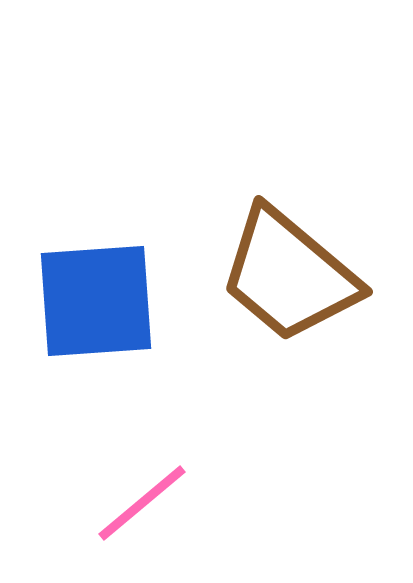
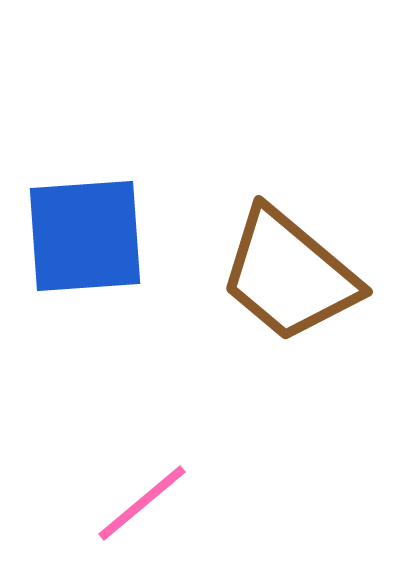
blue square: moved 11 px left, 65 px up
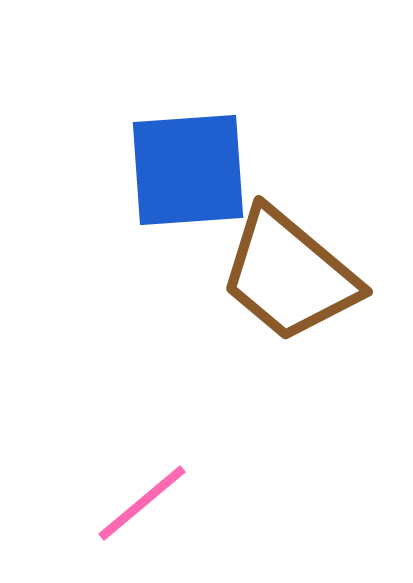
blue square: moved 103 px right, 66 px up
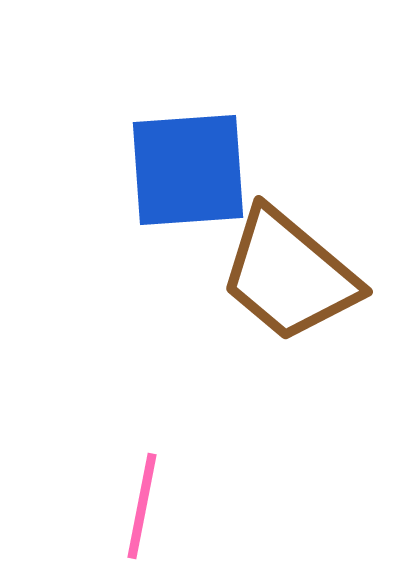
pink line: moved 3 px down; rotated 39 degrees counterclockwise
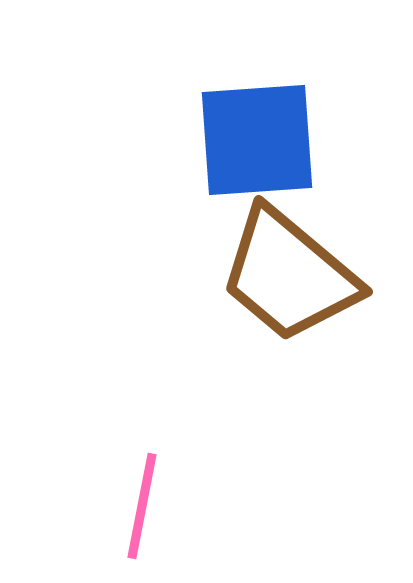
blue square: moved 69 px right, 30 px up
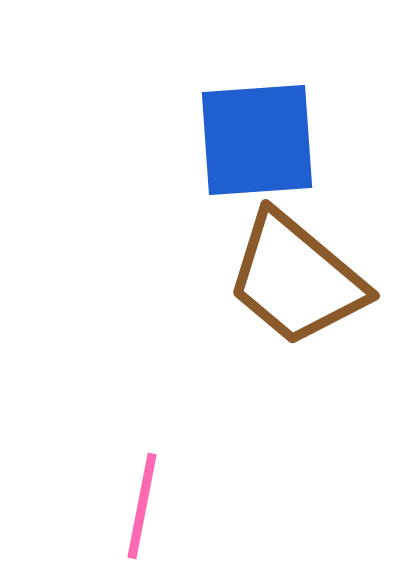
brown trapezoid: moved 7 px right, 4 px down
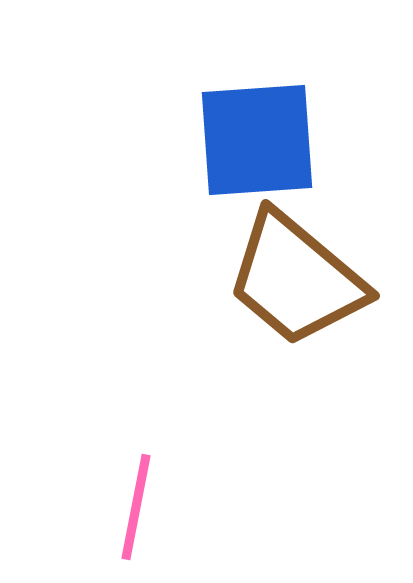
pink line: moved 6 px left, 1 px down
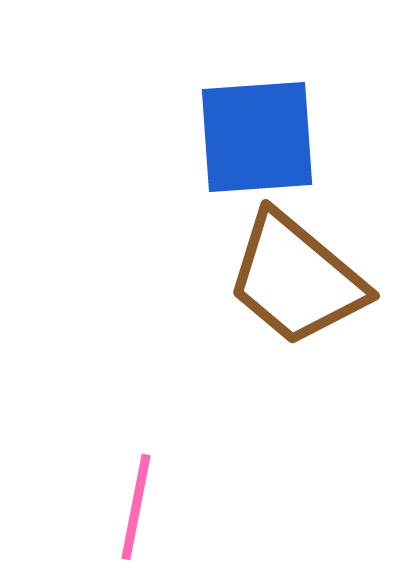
blue square: moved 3 px up
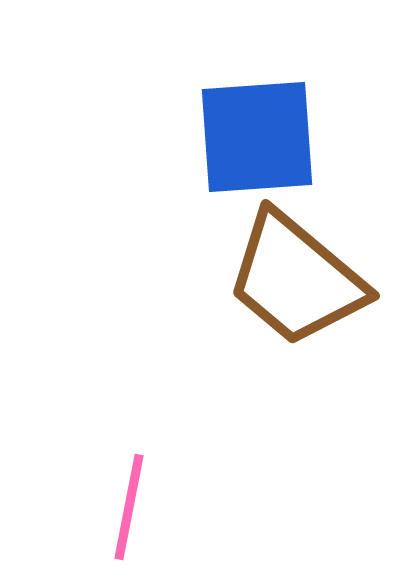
pink line: moved 7 px left
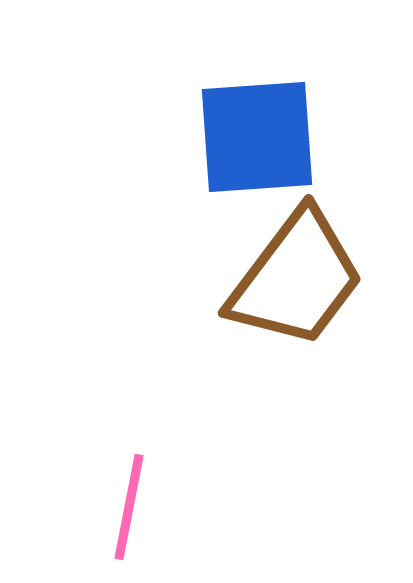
brown trapezoid: rotated 93 degrees counterclockwise
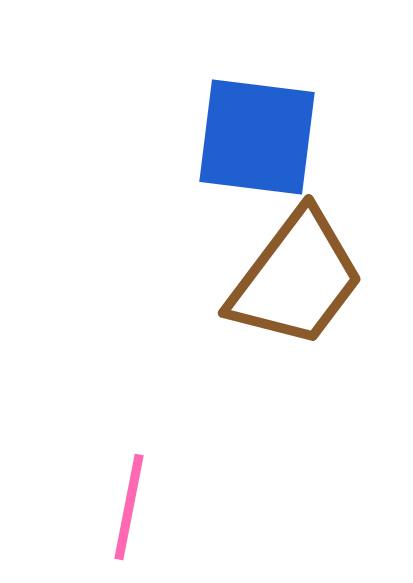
blue square: rotated 11 degrees clockwise
